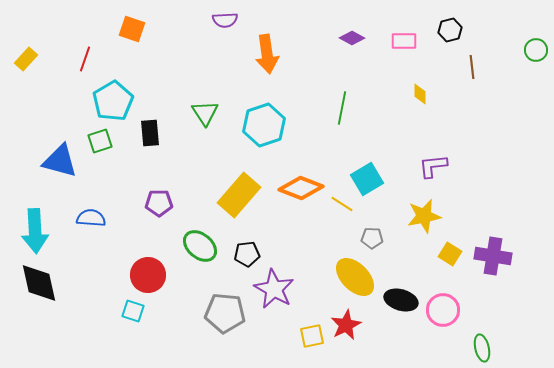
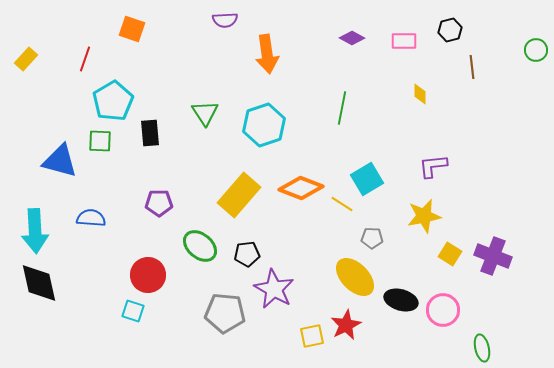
green square at (100, 141): rotated 20 degrees clockwise
purple cross at (493, 256): rotated 12 degrees clockwise
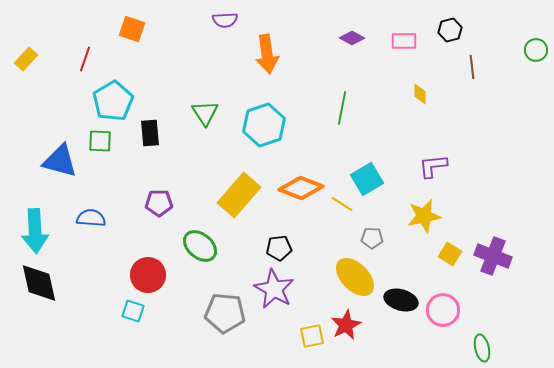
black pentagon at (247, 254): moved 32 px right, 6 px up
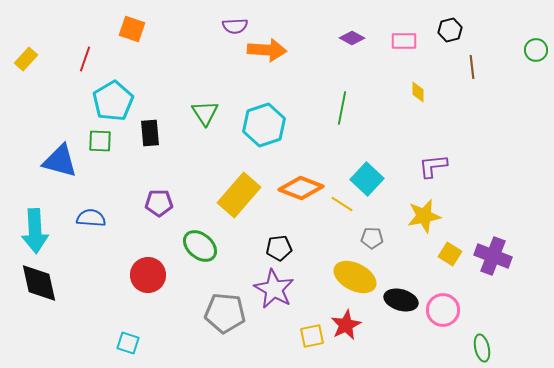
purple semicircle at (225, 20): moved 10 px right, 6 px down
orange arrow at (267, 54): moved 4 px up; rotated 78 degrees counterclockwise
yellow diamond at (420, 94): moved 2 px left, 2 px up
cyan square at (367, 179): rotated 16 degrees counterclockwise
yellow ellipse at (355, 277): rotated 18 degrees counterclockwise
cyan square at (133, 311): moved 5 px left, 32 px down
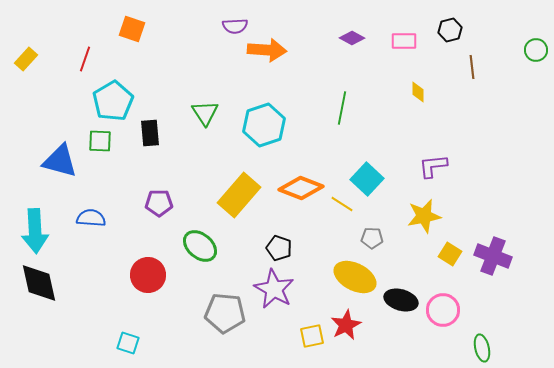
black pentagon at (279, 248): rotated 25 degrees clockwise
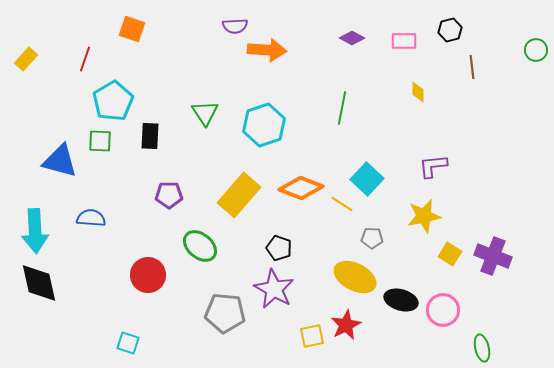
black rectangle at (150, 133): moved 3 px down; rotated 8 degrees clockwise
purple pentagon at (159, 203): moved 10 px right, 8 px up
